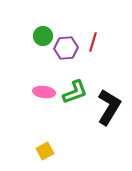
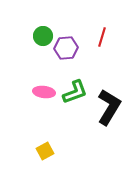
red line: moved 9 px right, 5 px up
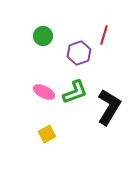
red line: moved 2 px right, 2 px up
purple hexagon: moved 13 px right, 5 px down; rotated 15 degrees counterclockwise
pink ellipse: rotated 20 degrees clockwise
yellow square: moved 2 px right, 17 px up
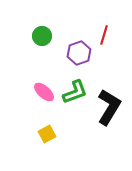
green circle: moved 1 px left
pink ellipse: rotated 15 degrees clockwise
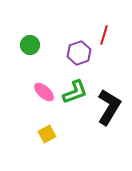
green circle: moved 12 px left, 9 px down
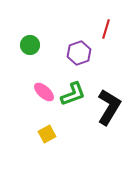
red line: moved 2 px right, 6 px up
green L-shape: moved 2 px left, 2 px down
